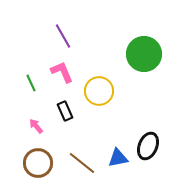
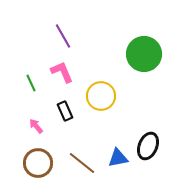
yellow circle: moved 2 px right, 5 px down
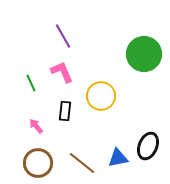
black rectangle: rotated 30 degrees clockwise
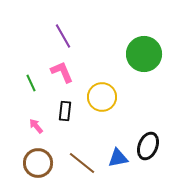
yellow circle: moved 1 px right, 1 px down
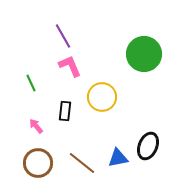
pink L-shape: moved 8 px right, 6 px up
